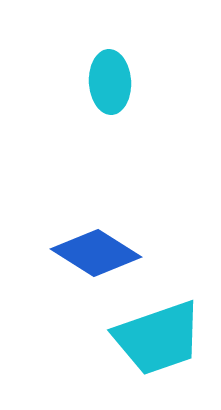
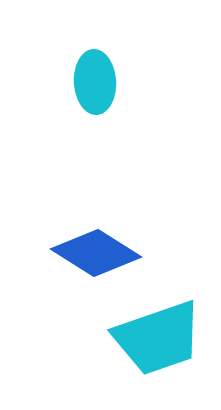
cyan ellipse: moved 15 px left
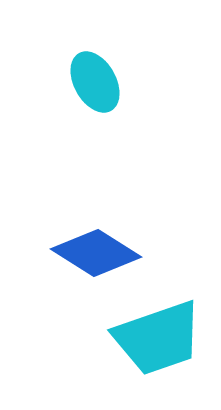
cyan ellipse: rotated 26 degrees counterclockwise
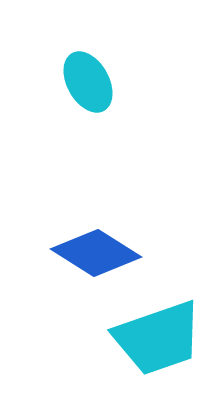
cyan ellipse: moved 7 px left
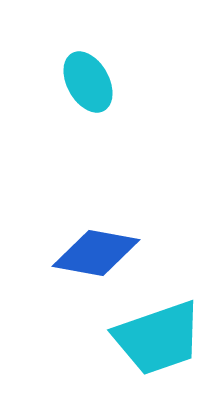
blue diamond: rotated 22 degrees counterclockwise
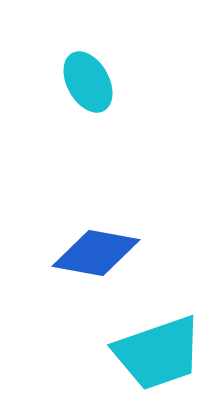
cyan trapezoid: moved 15 px down
